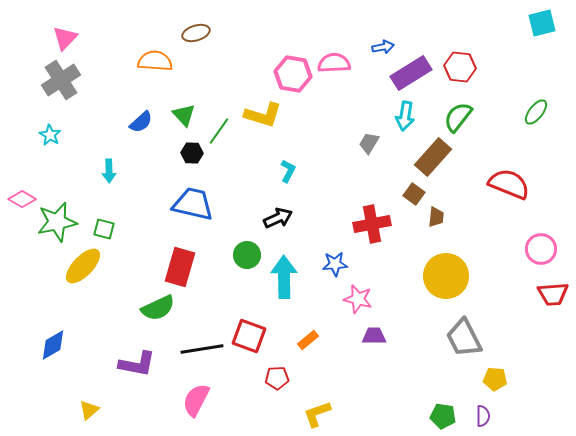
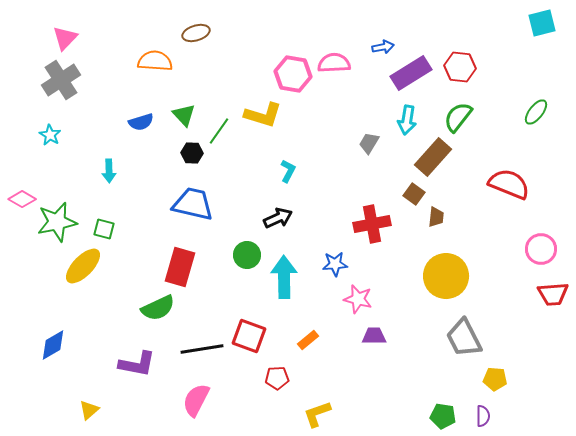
cyan arrow at (405, 116): moved 2 px right, 4 px down
blue semicircle at (141, 122): rotated 25 degrees clockwise
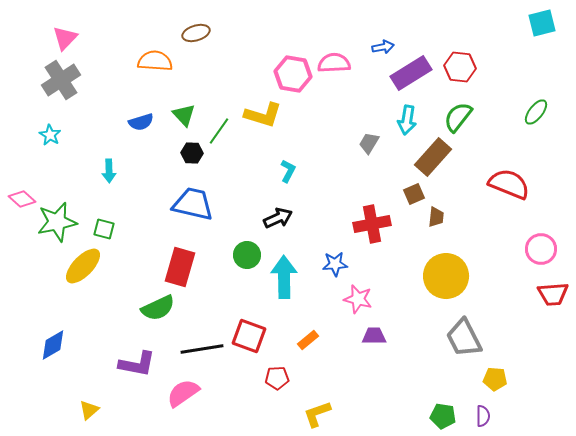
brown square at (414, 194): rotated 30 degrees clockwise
pink diamond at (22, 199): rotated 12 degrees clockwise
pink semicircle at (196, 400): moved 13 px left, 7 px up; rotated 28 degrees clockwise
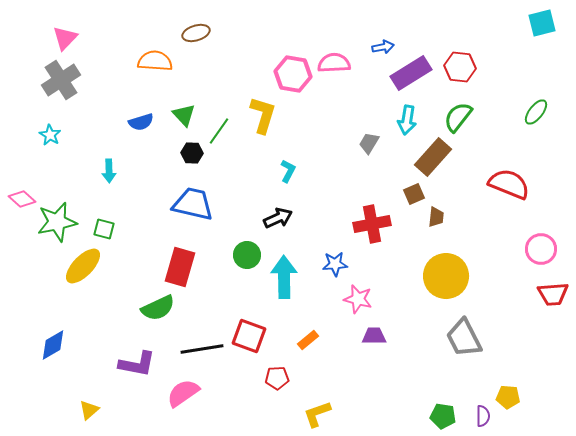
yellow L-shape at (263, 115): rotated 90 degrees counterclockwise
yellow pentagon at (495, 379): moved 13 px right, 18 px down
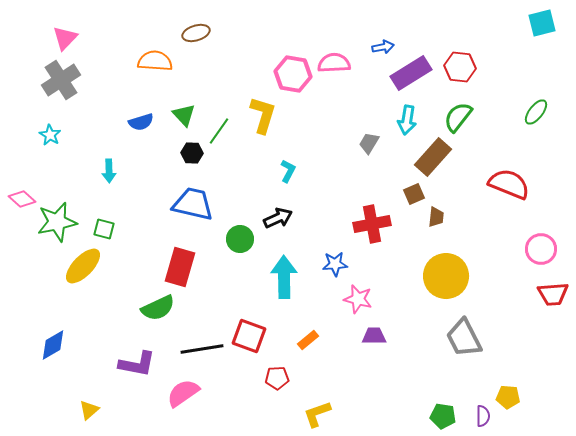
green circle at (247, 255): moved 7 px left, 16 px up
